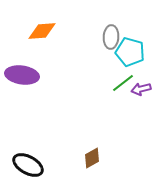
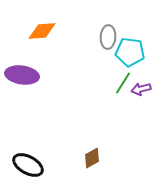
gray ellipse: moved 3 px left
cyan pentagon: rotated 8 degrees counterclockwise
green line: rotated 20 degrees counterclockwise
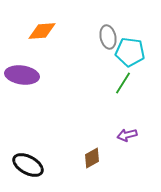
gray ellipse: rotated 15 degrees counterclockwise
purple arrow: moved 14 px left, 46 px down
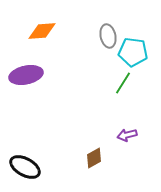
gray ellipse: moved 1 px up
cyan pentagon: moved 3 px right
purple ellipse: moved 4 px right; rotated 20 degrees counterclockwise
brown diamond: moved 2 px right
black ellipse: moved 3 px left, 2 px down
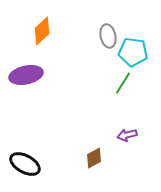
orange diamond: rotated 40 degrees counterclockwise
black ellipse: moved 3 px up
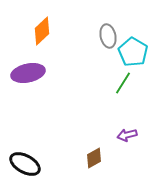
cyan pentagon: rotated 24 degrees clockwise
purple ellipse: moved 2 px right, 2 px up
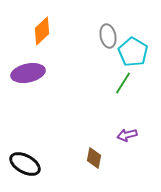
brown diamond: rotated 50 degrees counterclockwise
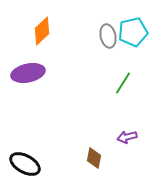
cyan pentagon: moved 20 px up; rotated 28 degrees clockwise
purple arrow: moved 2 px down
